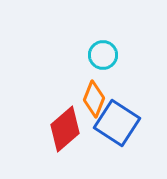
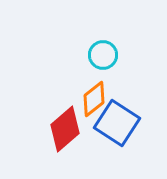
orange diamond: rotated 30 degrees clockwise
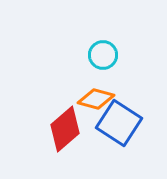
orange diamond: moved 2 px right; rotated 54 degrees clockwise
blue square: moved 2 px right
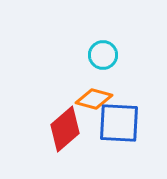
orange diamond: moved 2 px left
blue square: rotated 30 degrees counterclockwise
